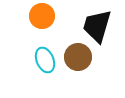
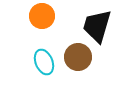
cyan ellipse: moved 1 px left, 2 px down
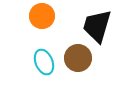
brown circle: moved 1 px down
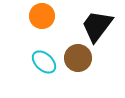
black trapezoid: rotated 21 degrees clockwise
cyan ellipse: rotated 25 degrees counterclockwise
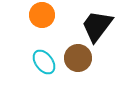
orange circle: moved 1 px up
cyan ellipse: rotated 10 degrees clockwise
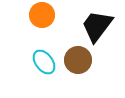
brown circle: moved 2 px down
